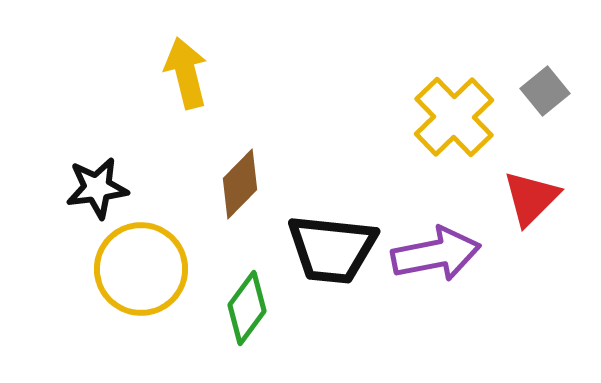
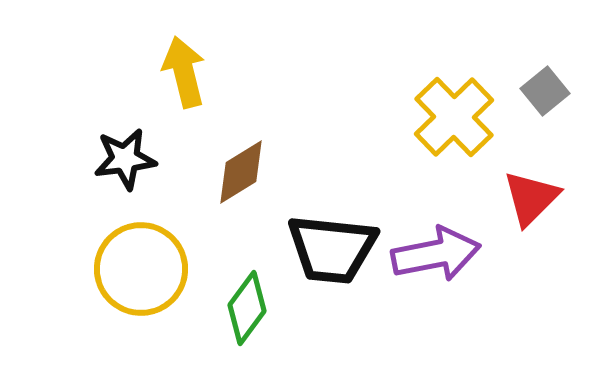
yellow arrow: moved 2 px left, 1 px up
brown diamond: moved 1 px right, 12 px up; rotated 14 degrees clockwise
black star: moved 28 px right, 29 px up
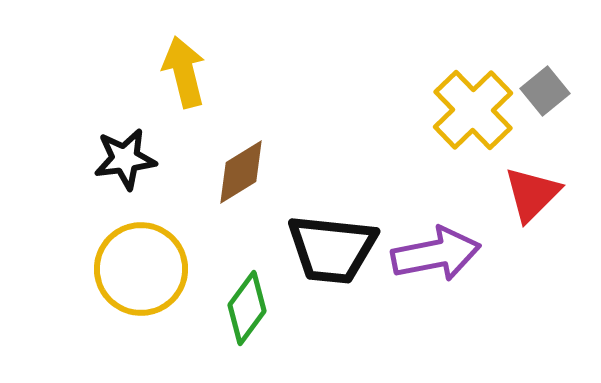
yellow cross: moved 19 px right, 7 px up
red triangle: moved 1 px right, 4 px up
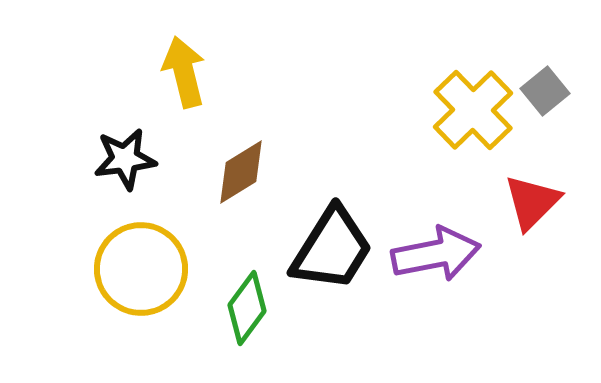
red triangle: moved 8 px down
black trapezoid: rotated 64 degrees counterclockwise
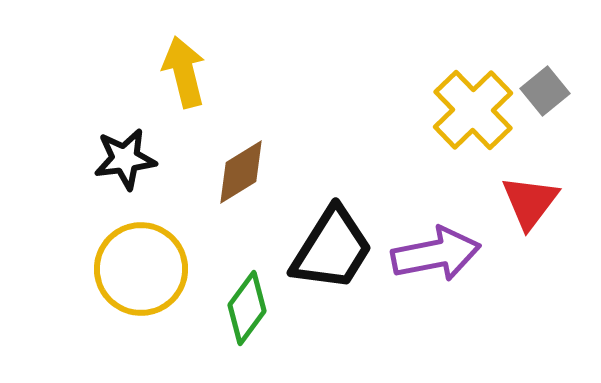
red triangle: moved 2 px left; rotated 8 degrees counterclockwise
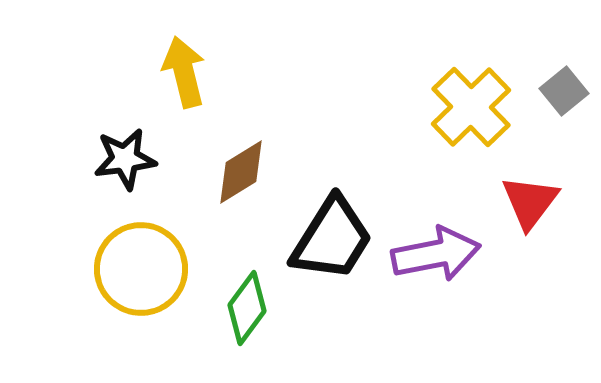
gray square: moved 19 px right
yellow cross: moved 2 px left, 3 px up
black trapezoid: moved 10 px up
